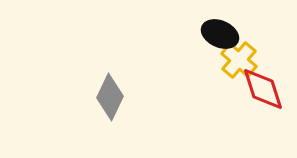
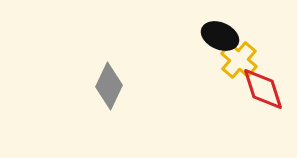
black ellipse: moved 2 px down
gray diamond: moved 1 px left, 11 px up
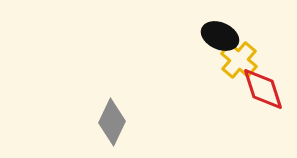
gray diamond: moved 3 px right, 36 px down
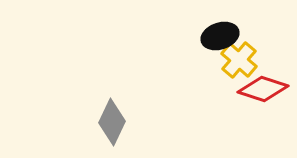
black ellipse: rotated 42 degrees counterclockwise
red diamond: rotated 54 degrees counterclockwise
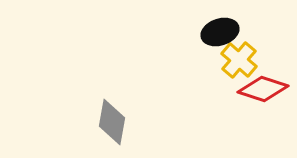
black ellipse: moved 4 px up
gray diamond: rotated 15 degrees counterclockwise
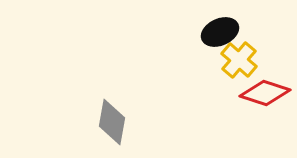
black ellipse: rotated 6 degrees counterclockwise
red diamond: moved 2 px right, 4 px down
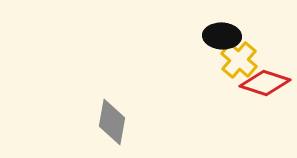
black ellipse: moved 2 px right, 4 px down; rotated 27 degrees clockwise
red diamond: moved 10 px up
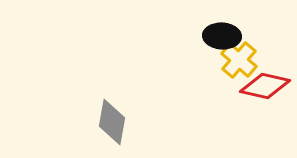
red diamond: moved 3 px down; rotated 6 degrees counterclockwise
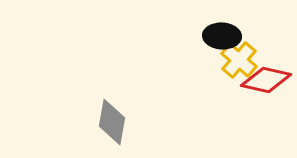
red diamond: moved 1 px right, 6 px up
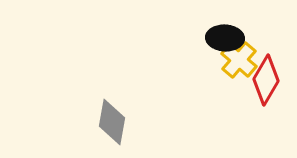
black ellipse: moved 3 px right, 2 px down
red diamond: rotated 72 degrees counterclockwise
